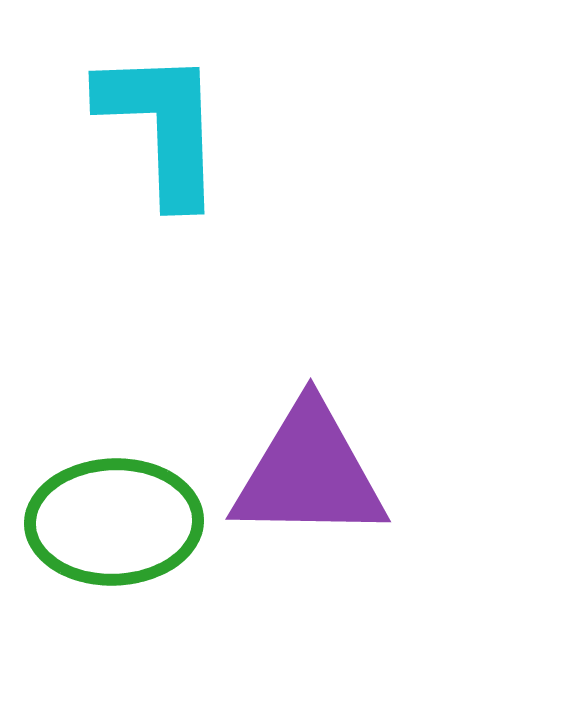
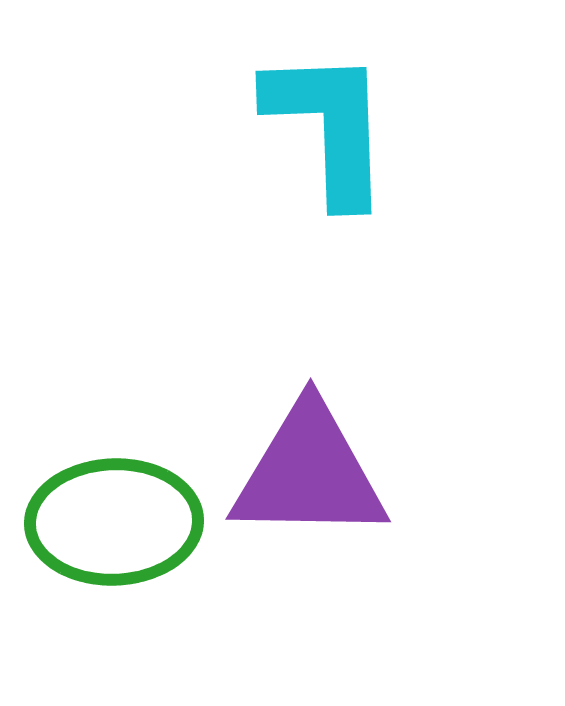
cyan L-shape: moved 167 px right
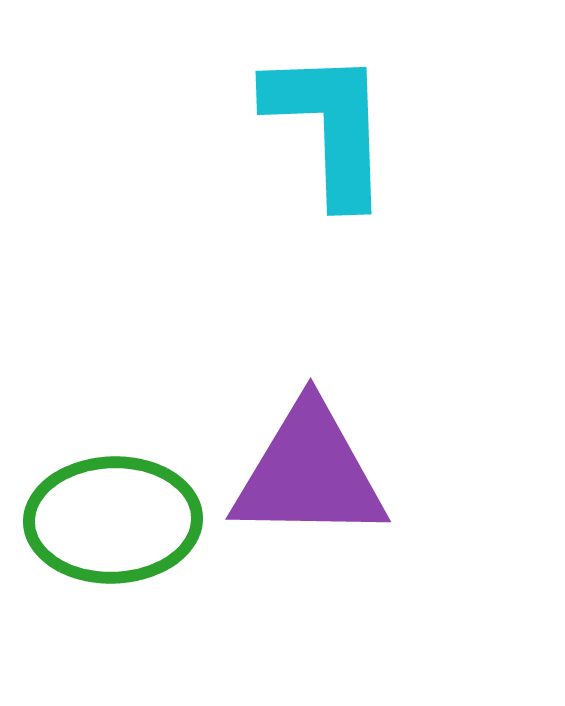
green ellipse: moved 1 px left, 2 px up
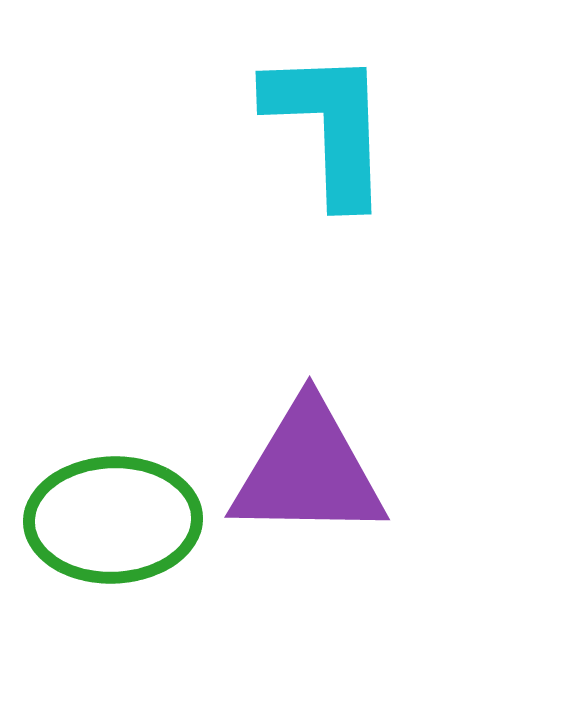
purple triangle: moved 1 px left, 2 px up
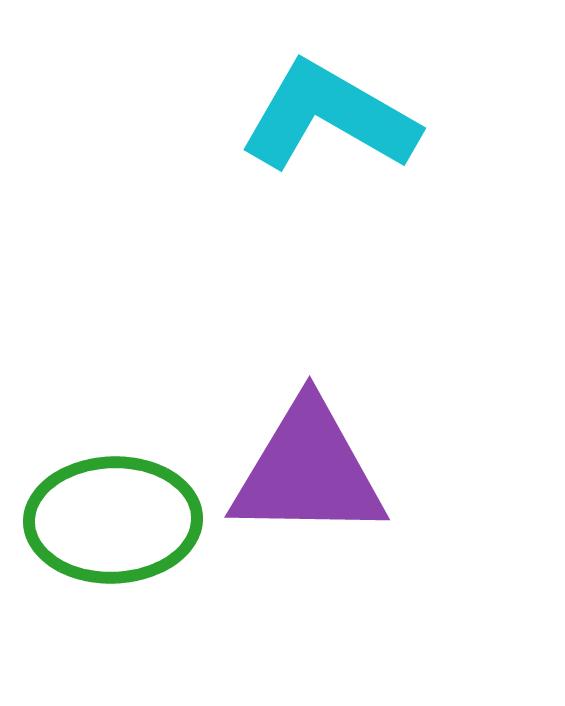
cyan L-shape: moved 9 px up; rotated 58 degrees counterclockwise
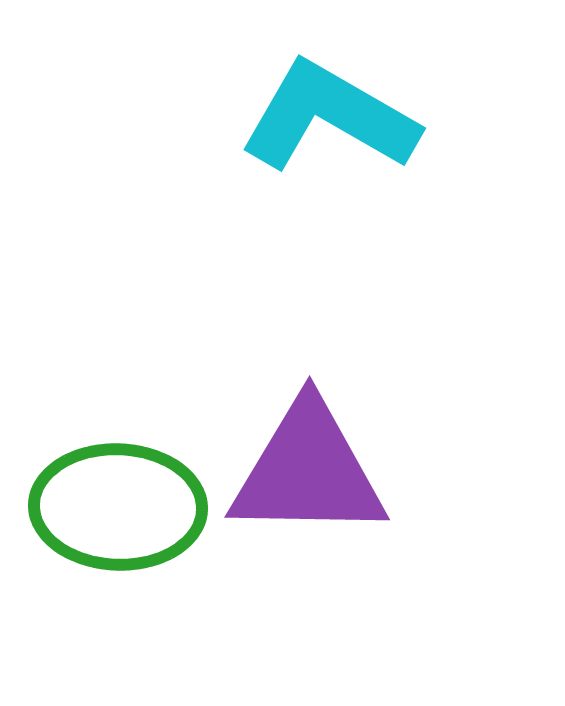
green ellipse: moved 5 px right, 13 px up; rotated 4 degrees clockwise
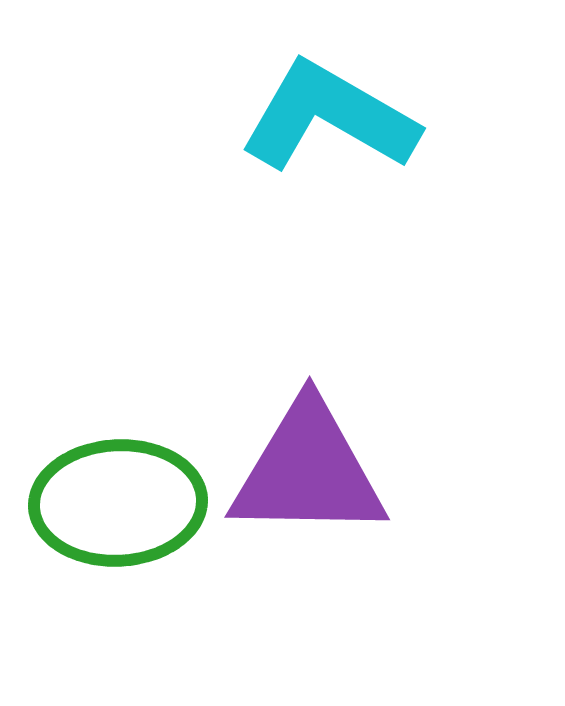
green ellipse: moved 4 px up; rotated 5 degrees counterclockwise
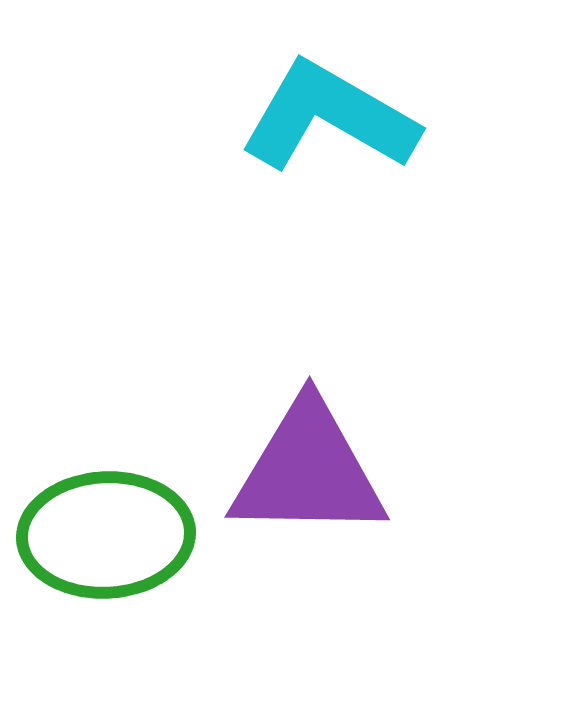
green ellipse: moved 12 px left, 32 px down
